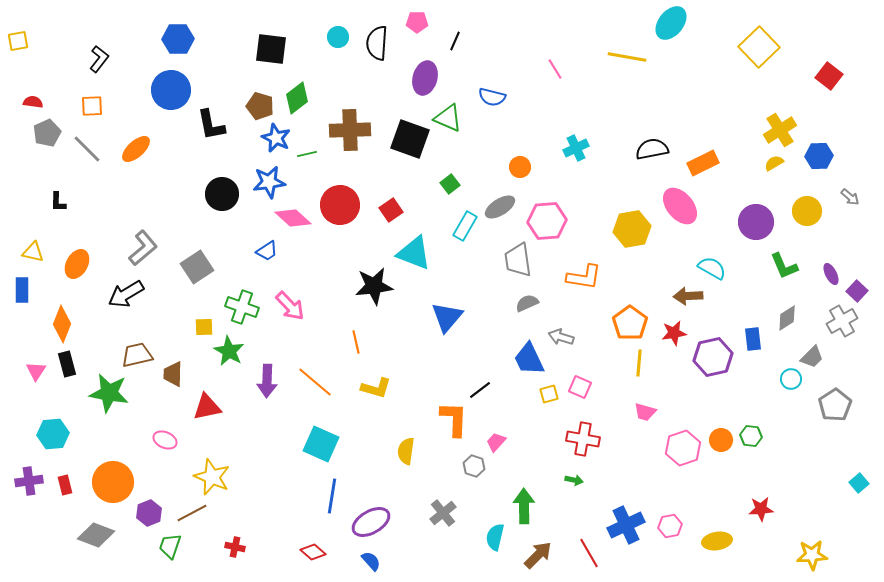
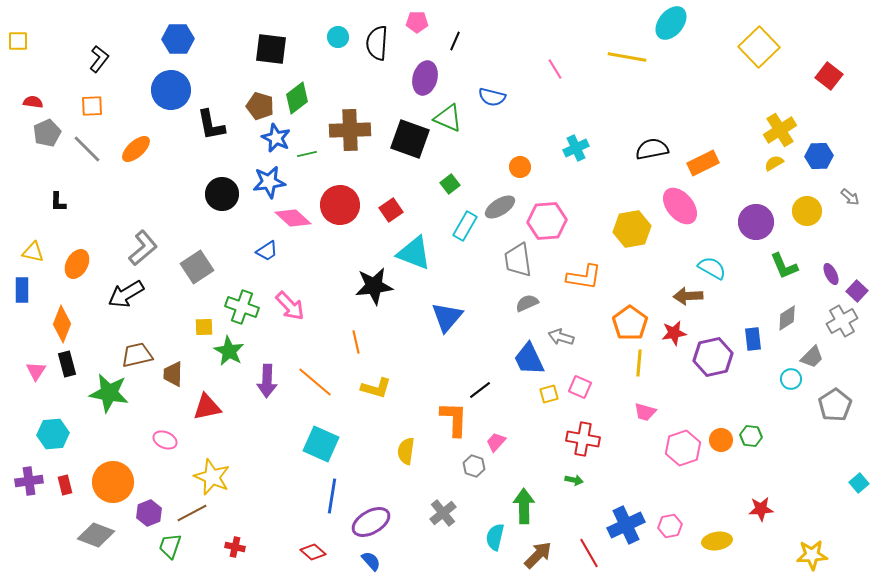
yellow square at (18, 41): rotated 10 degrees clockwise
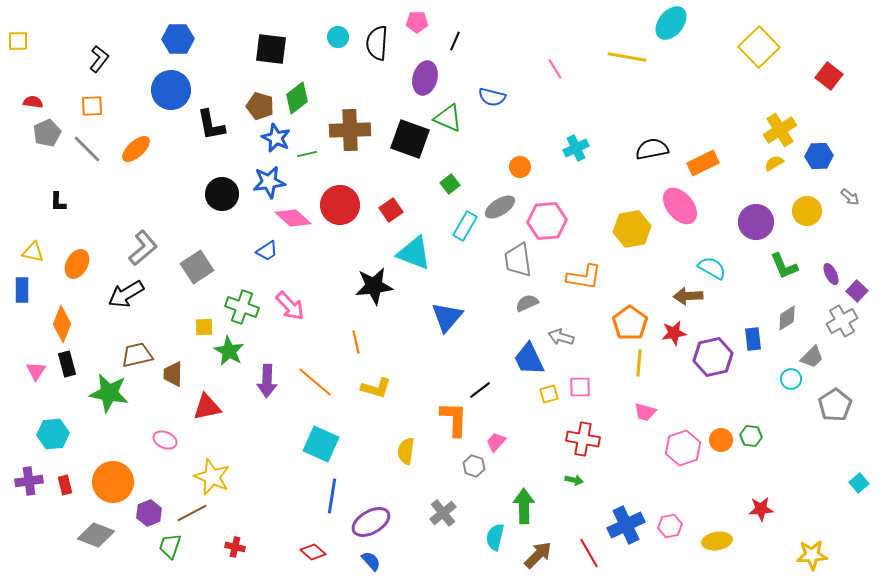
pink square at (580, 387): rotated 25 degrees counterclockwise
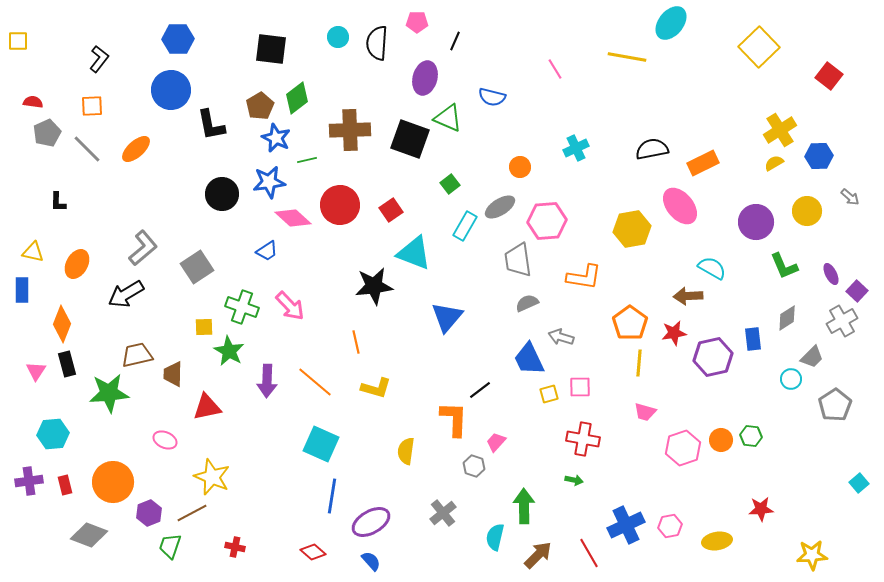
brown pentagon at (260, 106): rotated 24 degrees clockwise
green line at (307, 154): moved 6 px down
green star at (109, 393): rotated 15 degrees counterclockwise
gray diamond at (96, 535): moved 7 px left
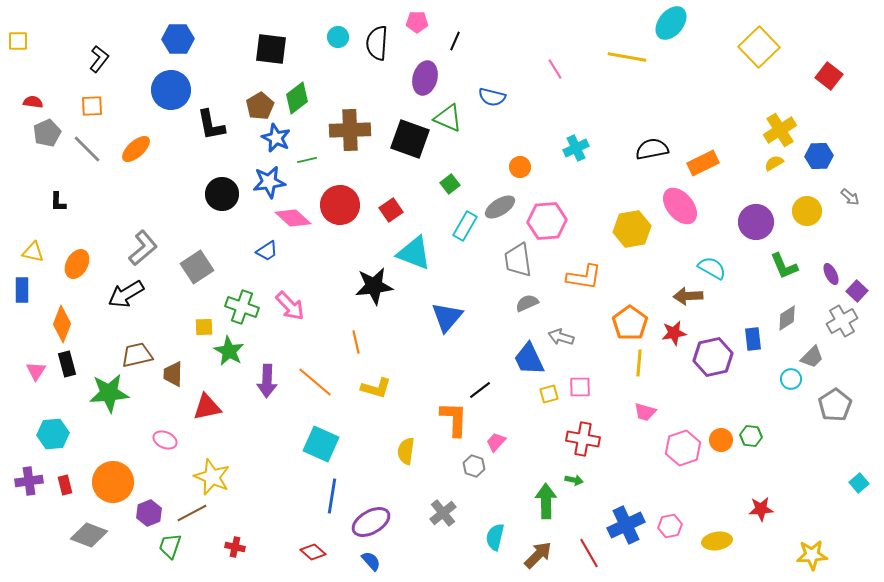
green arrow at (524, 506): moved 22 px right, 5 px up
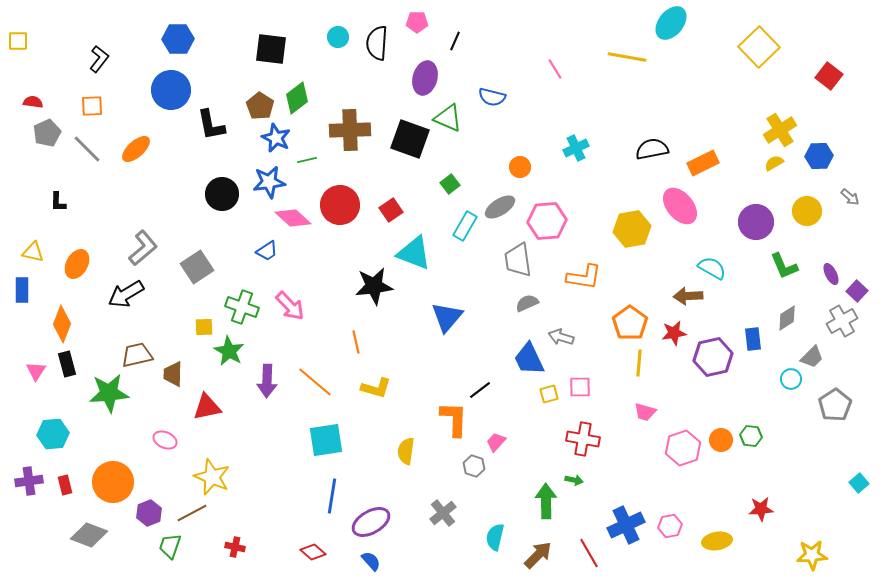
brown pentagon at (260, 106): rotated 8 degrees counterclockwise
cyan square at (321, 444): moved 5 px right, 4 px up; rotated 33 degrees counterclockwise
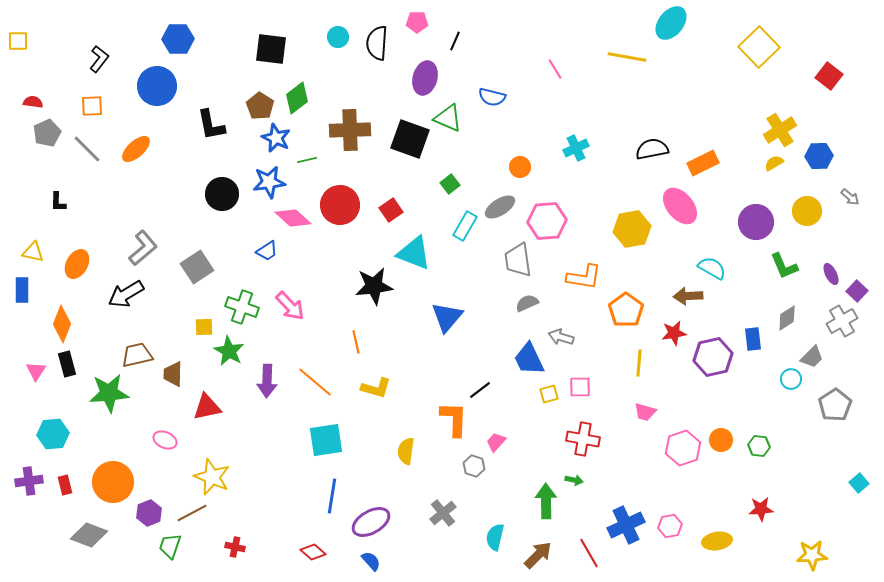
blue circle at (171, 90): moved 14 px left, 4 px up
orange pentagon at (630, 323): moved 4 px left, 13 px up
green hexagon at (751, 436): moved 8 px right, 10 px down
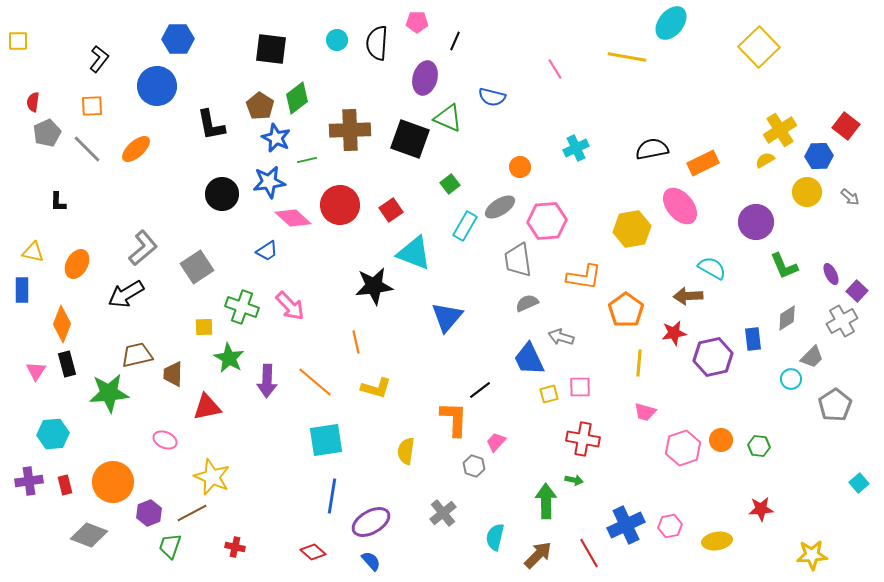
cyan circle at (338, 37): moved 1 px left, 3 px down
red square at (829, 76): moved 17 px right, 50 px down
red semicircle at (33, 102): rotated 90 degrees counterclockwise
yellow semicircle at (774, 163): moved 9 px left, 3 px up
yellow circle at (807, 211): moved 19 px up
green star at (229, 351): moved 7 px down
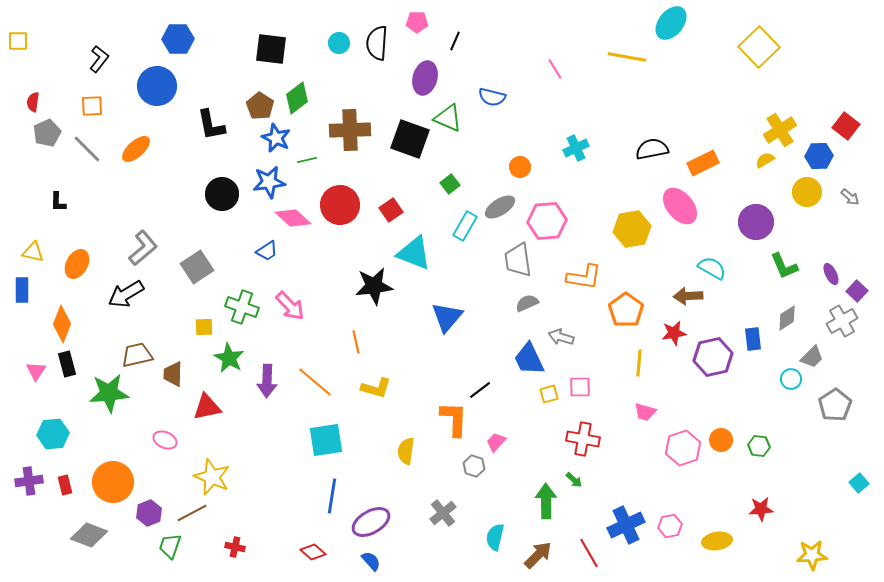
cyan circle at (337, 40): moved 2 px right, 3 px down
green arrow at (574, 480): rotated 30 degrees clockwise
